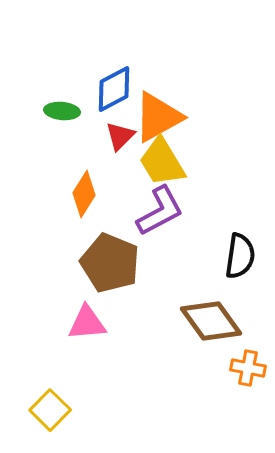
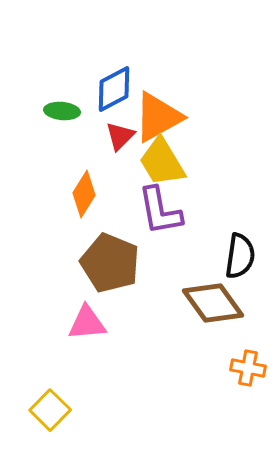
purple L-shape: rotated 108 degrees clockwise
brown diamond: moved 2 px right, 18 px up
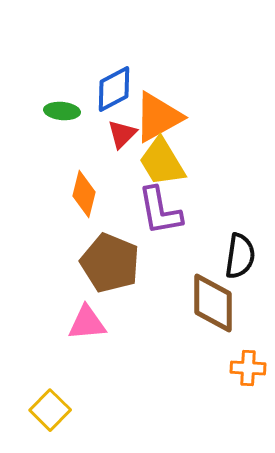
red triangle: moved 2 px right, 2 px up
orange diamond: rotated 18 degrees counterclockwise
brown diamond: rotated 36 degrees clockwise
orange cross: rotated 8 degrees counterclockwise
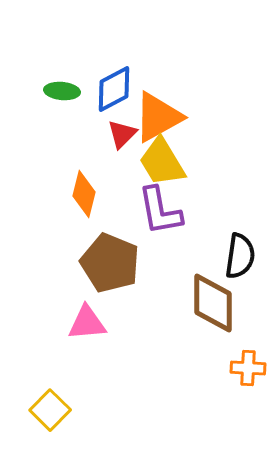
green ellipse: moved 20 px up
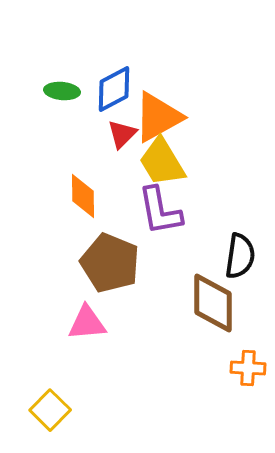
orange diamond: moved 1 px left, 2 px down; rotated 15 degrees counterclockwise
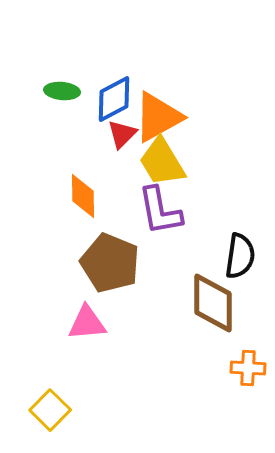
blue diamond: moved 10 px down
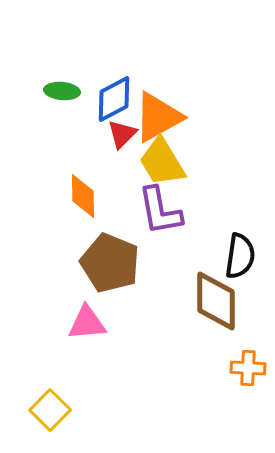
brown diamond: moved 3 px right, 2 px up
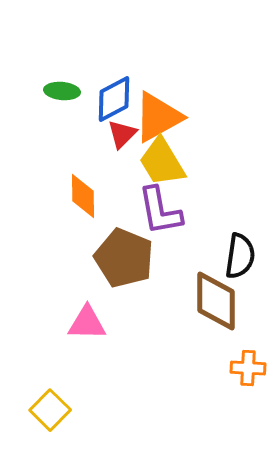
brown pentagon: moved 14 px right, 5 px up
pink triangle: rotated 6 degrees clockwise
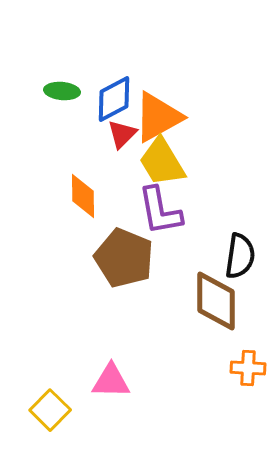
pink triangle: moved 24 px right, 58 px down
